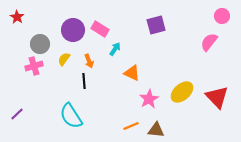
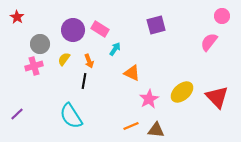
black line: rotated 14 degrees clockwise
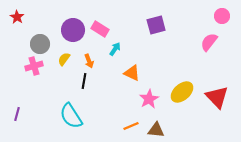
purple line: rotated 32 degrees counterclockwise
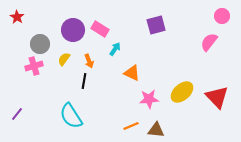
pink star: rotated 24 degrees clockwise
purple line: rotated 24 degrees clockwise
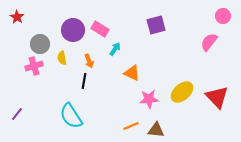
pink circle: moved 1 px right
yellow semicircle: moved 2 px left, 1 px up; rotated 48 degrees counterclockwise
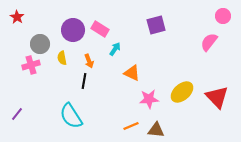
pink cross: moved 3 px left, 1 px up
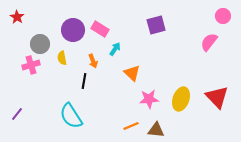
orange arrow: moved 4 px right
orange triangle: rotated 18 degrees clockwise
yellow ellipse: moved 1 px left, 7 px down; rotated 30 degrees counterclockwise
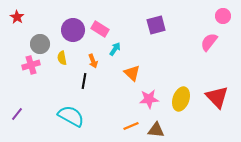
cyan semicircle: rotated 152 degrees clockwise
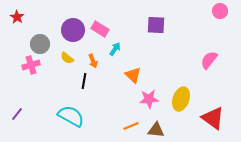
pink circle: moved 3 px left, 5 px up
purple square: rotated 18 degrees clockwise
pink semicircle: moved 18 px down
yellow semicircle: moved 5 px right; rotated 40 degrees counterclockwise
orange triangle: moved 1 px right, 2 px down
red triangle: moved 4 px left, 21 px down; rotated 10 degrees counterclockwise
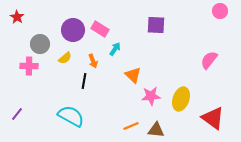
yellow semicircle: moved 2 px left; rotated 80 degrees counterclockwise
pink cross: moved 2 px left, 1 px down; rotated 18 degrees clockwise
pink star: moved 2 px right, 3 px up
